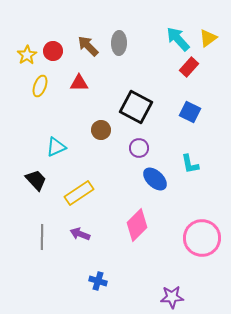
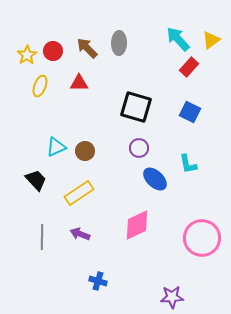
yellow triangle: moved 3 px right, 2 px down
brown arrow: moved 1 px left, 2 px down
black square: rotated 12 degrees counterclockwise
brown circle: moved 16 px left, 21 px down
cyan L-shape: moved 2 px left
pink diamond: rotated 20 degrees clockwise
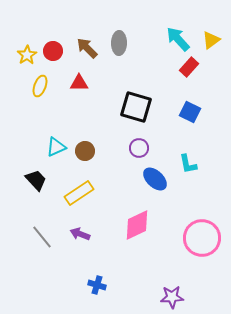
gray line: rotated 40 degrees counterclockwise
blue cross: moved 1 px left, 4 px down
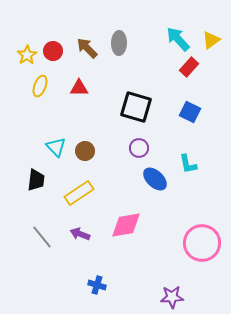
red triangle: moved 5 px down
cyan triangle: rotated 50 degrees counterclockwise
black trapezoid: rotated 50 degrees clockwise
pink diamond: moved 11 px left; rotated 16 degrees clockwise
pink circle: moved 5 px down
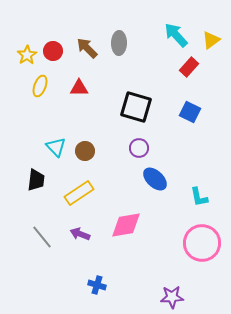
cyan arrow: moved 2 px left, 4 px up
cyan L-shape: moved 11 px right, 33 px down
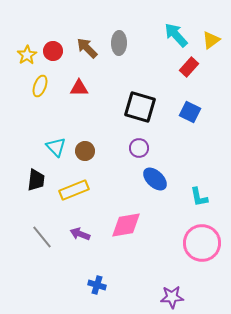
black square: moved 4 px right
yellow rectangle: moved 5 px left, 3 px up; rotated 12 degrees clockwise
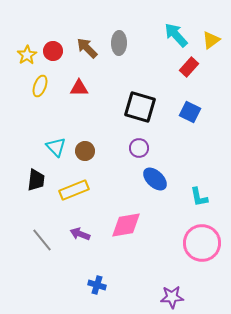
gray line: moved 3 px down
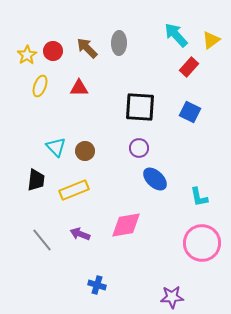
black square: rotated 12 degrees counterclockwise
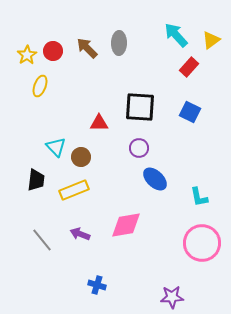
red triangle: moved 20 px right, 35 px down
brown circle: moved 4 px left, 6 px down
